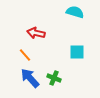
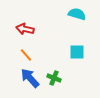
cyan semicircle: moved 2 px right, 2 px down
red arrow: moved 11 px left, 4 px up
orange line: moved 1 px right
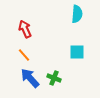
cyan semicircle: rotated 78 degrees clockwise
red arrow: rotated 54 degrees clockwise
orange line: moved 2 px left
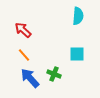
cyan semicircle: moved 1 px right, 2 px down
red arrow: moved 2 px left, 1 px down; rotated 24 degrees counterclockwise
cyan square: moved 2 px down
green cross: moved 4 px up
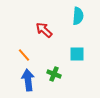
red arrow: moved 21 px right
blue arrow: moved 2 px left, 2 px down; rotated 35 degrees clockwise
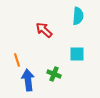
orange line: moved 7 px left, 5 px down; rotated 24 degrees clockwise
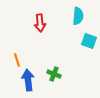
red arrow: moved 4 px left, 7 px up; rotated 138 degrees counterclockwise
cyan square: moved 12 px right, 13 px up; rotated 21 degrees clockwise
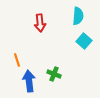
cyan square: moved 5 px left; rotated 21 degrees clockwise
blue arrow: moved 1 px right, 1 px down
